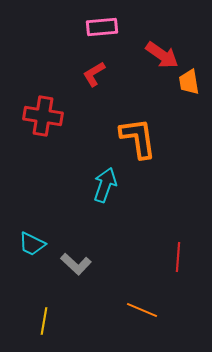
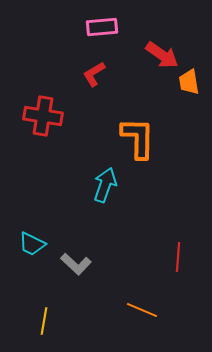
orange L-shape: rotated 9 degrees clockwise
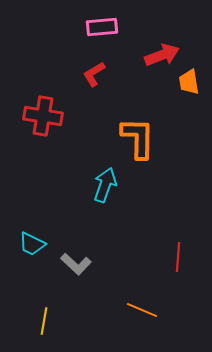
red arrow: rotated 56 degrees counterclockwise
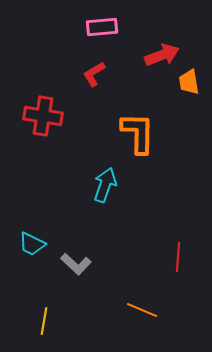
orange L-shape: moved 5 px up
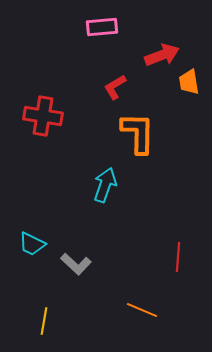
red L-shape: moved 21 px right, 13 px down
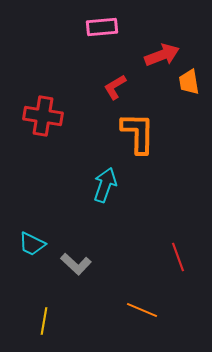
red line: rotated 24 degrees counterclockwise
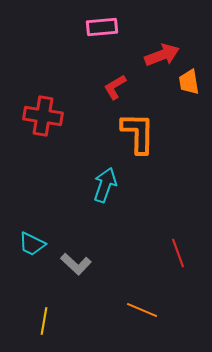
red line: moved 4 px up
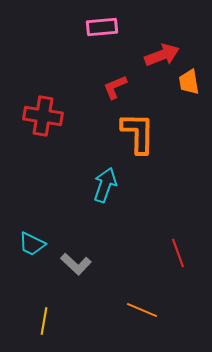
red L-shape: rotated 8 degrees clockwise
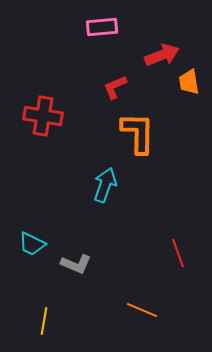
gray L-shape: rotated 20 degrees counterclockwise
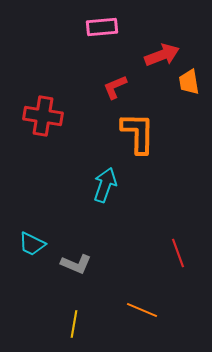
yellow line: moved 30 px right, 3 px down
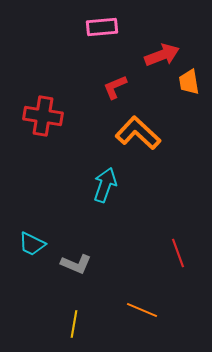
orange L-shape: rotated 48 degrees counterclockwise
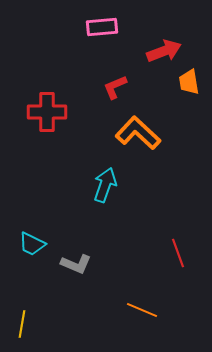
red arrow: moved 2 px right, 4 px up
red cross: moved 4 px right, 4 px up; rotated 9 degrees counterclockwise
yellow line: moved 52 px left
